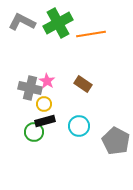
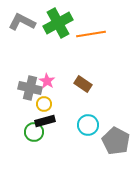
cyan circle: moved 9 px right, 1 px up
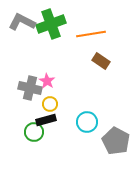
green cross: moved 7 px left, 1 px down; rotated 8 degrees clockwise
brown rectangle: moved 18 px right, 23 px up
yellow circle: moved 6 px right
black rectangle: moved 1 px right, 1 px up
cyan circle: moved 1 px left, 3 px up
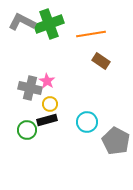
green cross: moved 2 px left
black rectangle: moved 1 px right
green circle: moved 7 px left, 2 px up
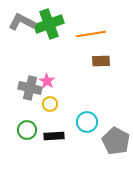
brown rectangle: rotated 36 degrees counterclockwise
black rectangle: moved 7 px right, 16 px down; rotated 12 degrees clockwise
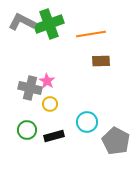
black rectangle: rotated 12 degrees counterclockwise
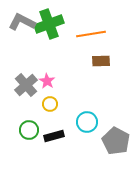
gray cross: moved 4 px left, 3 px up; rotated 35 degrees clockwise
green circle: moved 2 px right
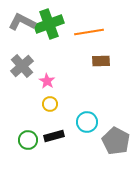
orange line: moved 2 px left, 2 px up
gray cross: moved 4 px left, 19 px up
green circle: moved 1 px left, 10 px down
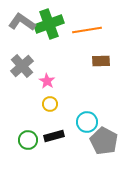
gray L-shape: rotated 8 degrees clockwise
orange line: moved 2 px left, 2 px up
gray pentagon: moved 12 px left
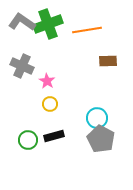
green cross: moved 1 px left
brown rectangle: moved 7 px right
gray cross: rotated 25 degrees counterclockwise
cyan circle: moved 10 px right, 4 px up
gray pentagon: moved 3 px left, 2 px up
